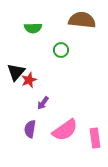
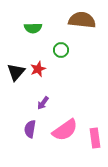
red star: moved 9 px right, 11 px up
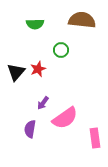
green semicircle: moved 2 px right, 4 px up
pink semicircle: moved 12 px up
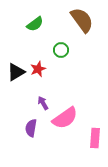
brown semicircle: rotated 48 degrees clockwise
green semicircle: rotated 36 degrees counterclockwise
black triangle: rotated 18 degrees clockwise
purple arrow: rotated 112 degrees clockwise
purple semicircle: moved 1 px right, 1 px up
pink rectangle: rotated 12 degrees clockwise
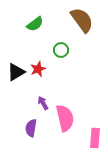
pink semicircle: rotated 68 degrees counterclockwise
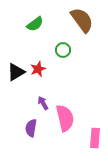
green circle: moved 2 px right
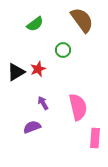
pink semicircle: moved 13 px right, 11 px up
purple semicircle: moved 1 px right, 1 px up; rotated 60 degrees clockwise
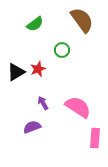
green circle: moved 1 px left
pink semicircle: rotated 44 degrees counterclockwise
